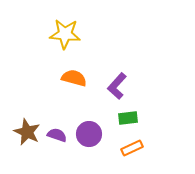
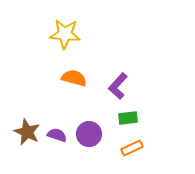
purple L-shape: moved 1 px right
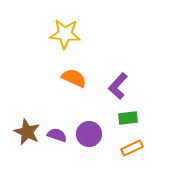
orange semicircle: rotated 10 degrees clockwise
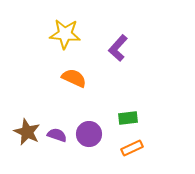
purple L-shape: moved 38 px up
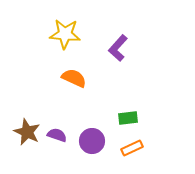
purple circle: moved 3 px right, 7 px down
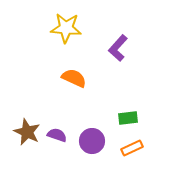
yellow star: moved 1 px right, 6 px up
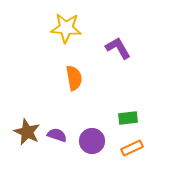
purple L-shape: rotated 108 degrees clockwise
orange semicircle: rotated 55 degrees clockwise
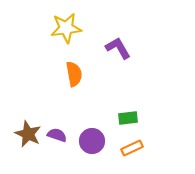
yellow star: rotated 12 degrees counterclockwise
orange semicircle: moved 4 px up
brown star: moved 1 px right, 2 px down
